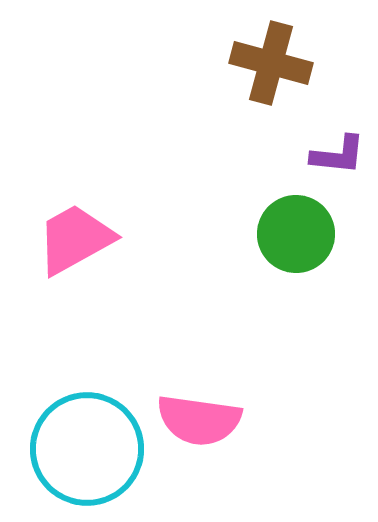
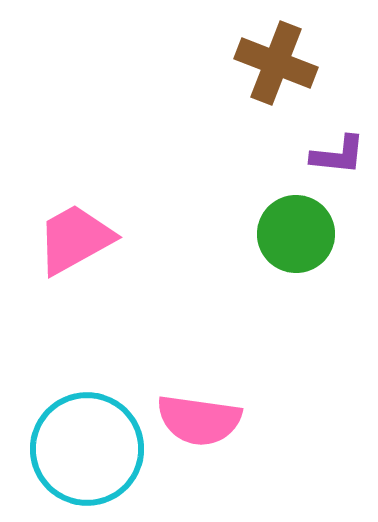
brown cross: moved 5 px right; rotated 6 degrees clockwise
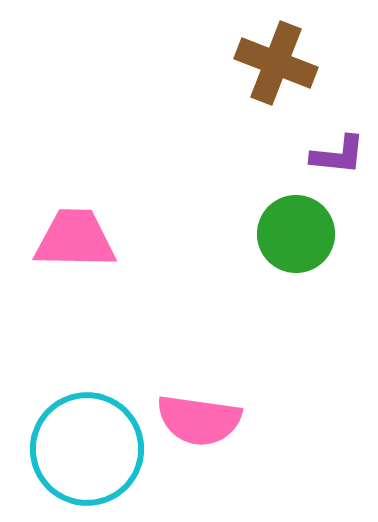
pink trapezoid: rotated 30 degrees clockwise
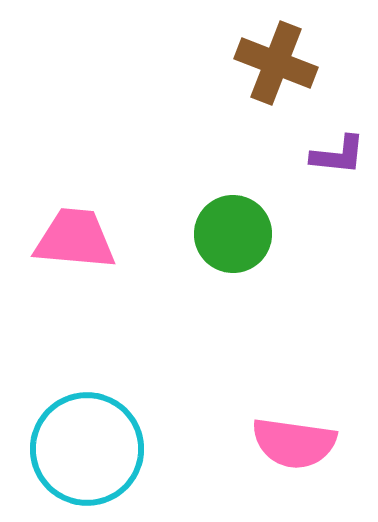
green circle: moved 63 px left
pink trapezoid: rotated 4 degrees clockwise
pink semicircle: moved 95 px right, 23 px down
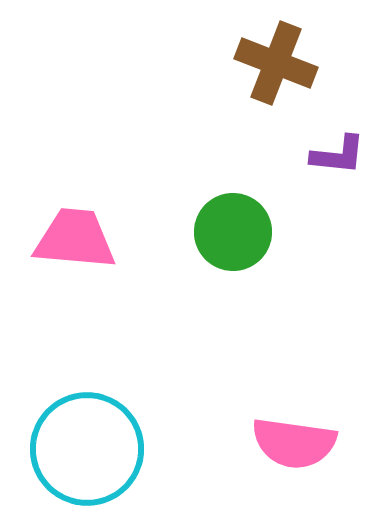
green circle: moved 2 px up
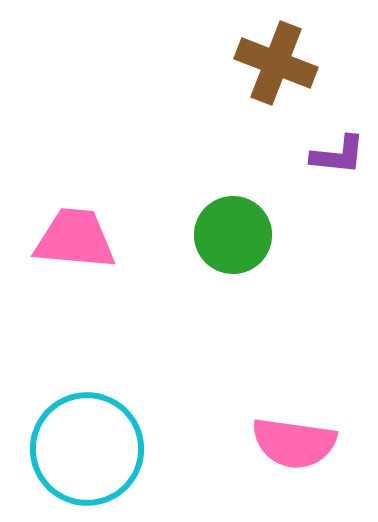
green circle: moved 3 px down
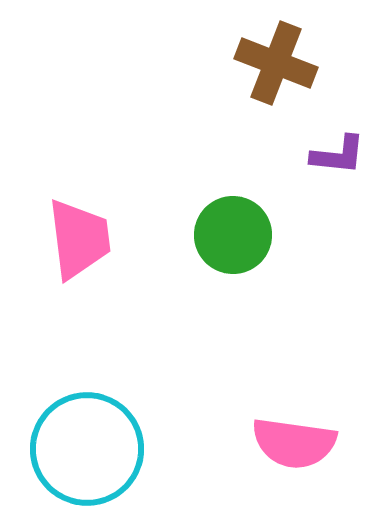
pink trapezoid: moved 4 px right; rotated 78 degrees clockwise
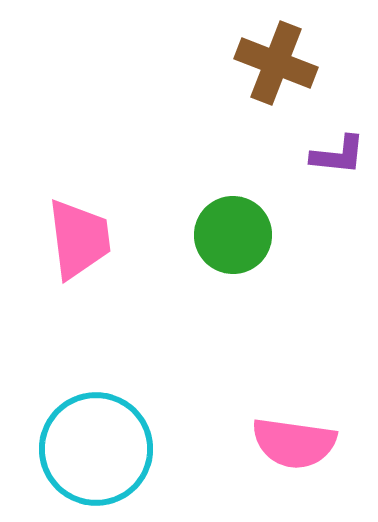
cyan circle: moved 9 px right
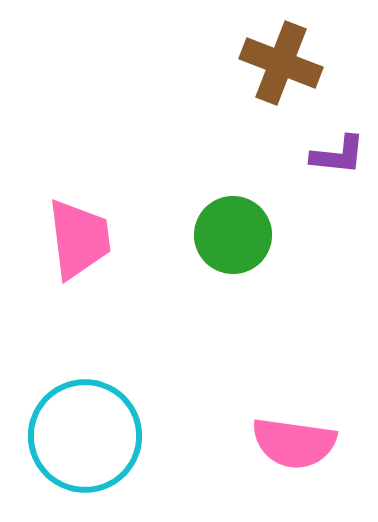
brown cross: moved 5 px right
cyan circle: moved 11 px left, 13 px up
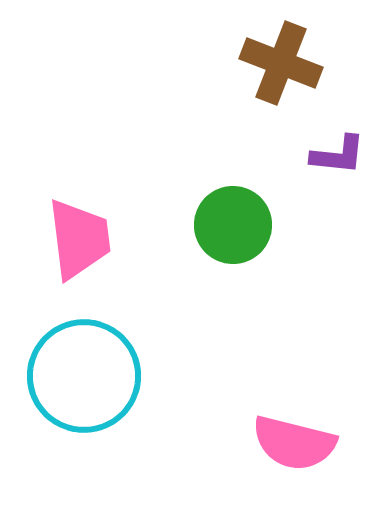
green circle: moved 10 px up
cyan circle: moved 1 px left, 60 px up
pink semicircle: rotated 6 degrees clockwise
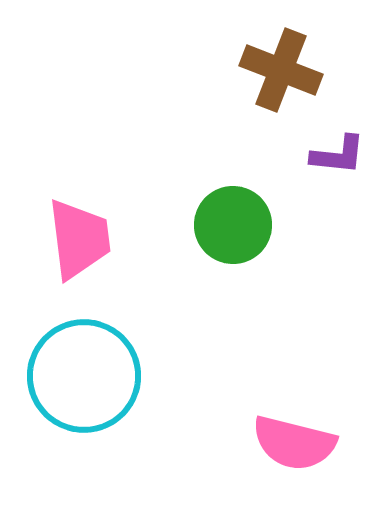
brown cross: moved 7 px down
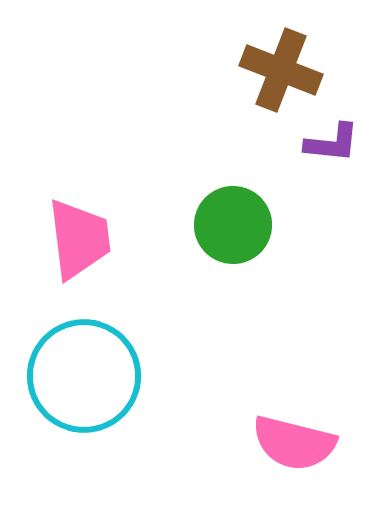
purple L-shape: moved 6 px left, 12 px up
